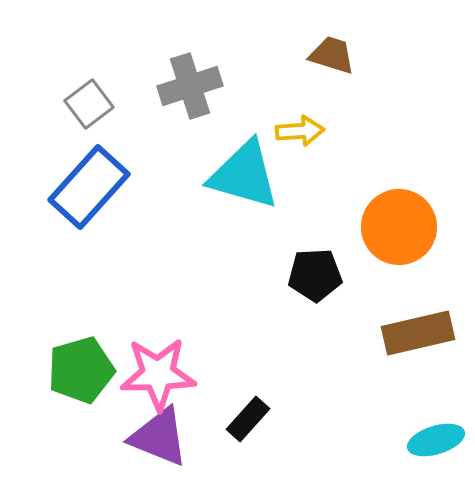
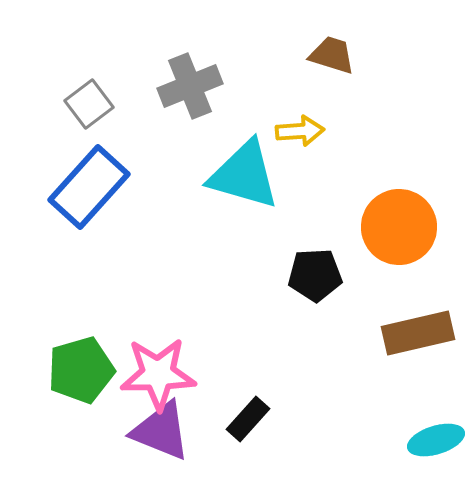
gray cross: rotated 4 degrees counterclockwise
purple triangle: moved 2 px right, 6 px up
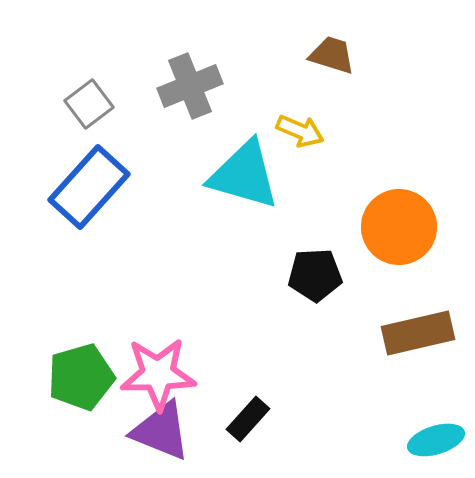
yellow arrow: rotated 27 degrees clockwise
green pentagon: moved 7 px down
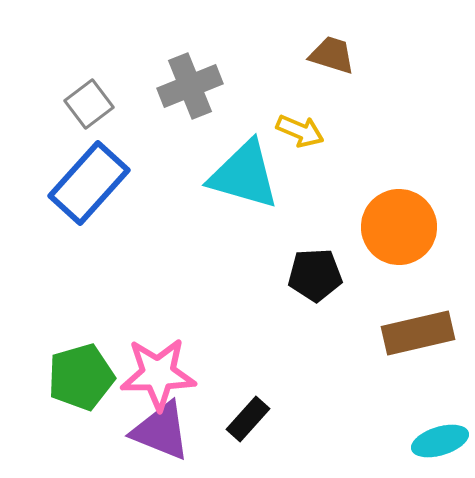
blue rectangle: moved 4 px up
cyan ellipse: moved 4 px right, 1 px down
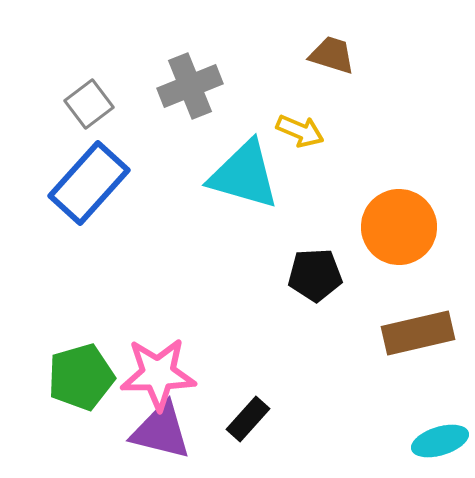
purple triangle: rotated 8 degrees counterclockwise
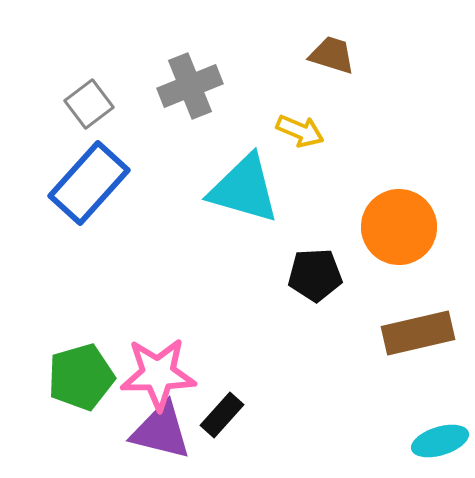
cyan triangle: moved 14 px down
black rectangle: moved 26 px left, 4 px up
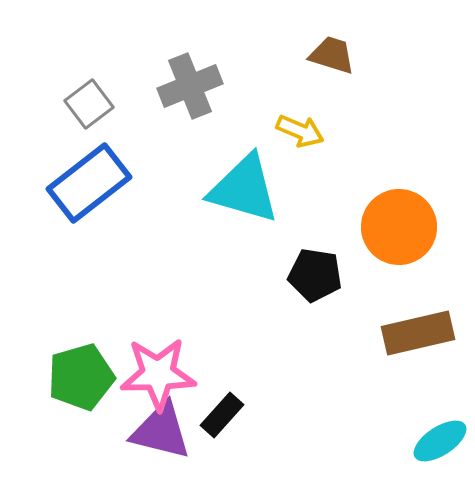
blue rectangle: rotated 10 degrees clockwise
black pentagon: rotated 12 degrees clockwise
cyan ellipse: rotated 16 degrees counterclockwise
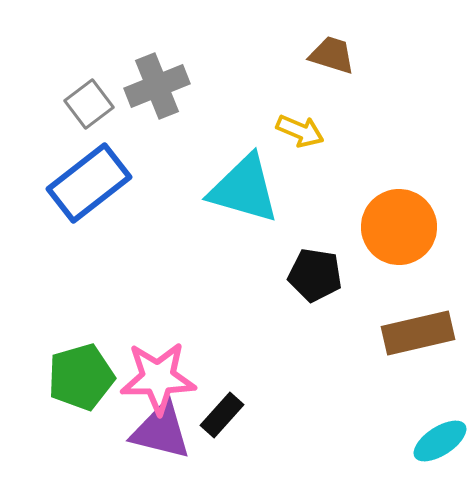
gray cross: moved 33 px left
pink star: moved 4 px down
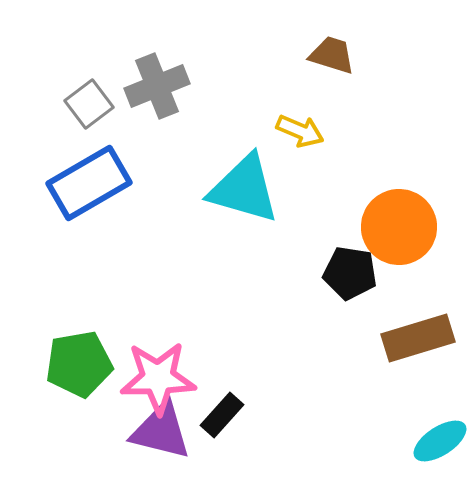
blue rectangle: rotated 8 degrees clockwise
black pentagon: moved 35 px right, 2 px up
brown rectangle: moved 5 px down; rotated 4 degrees counterclockwise
green pentagon: moved 2 px left, 13 px up; rotated 6 degrees clockwise
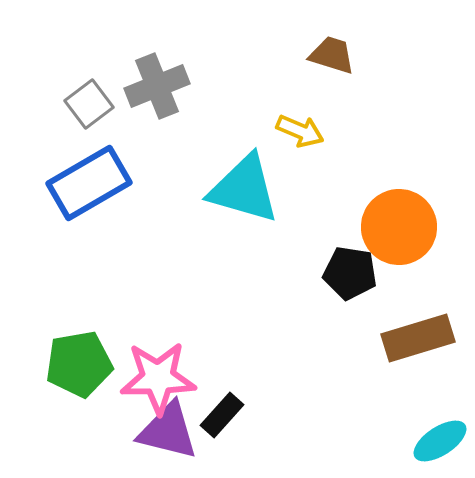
purple triangle: moved 7 px right
